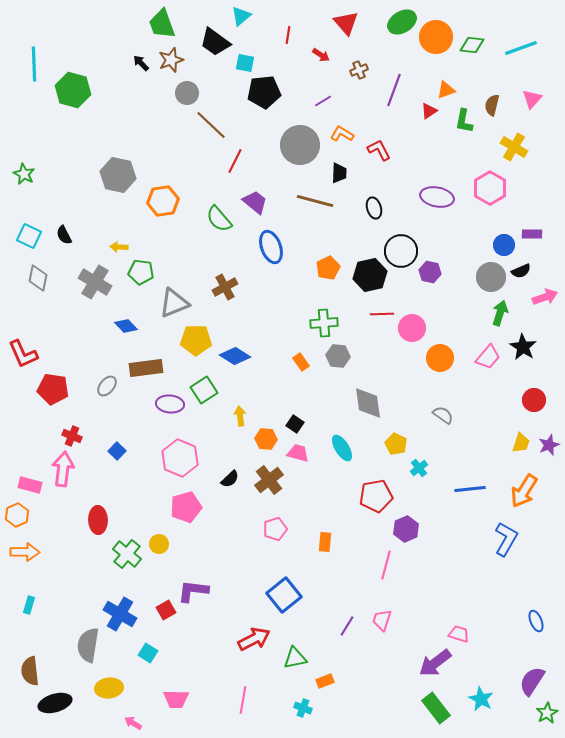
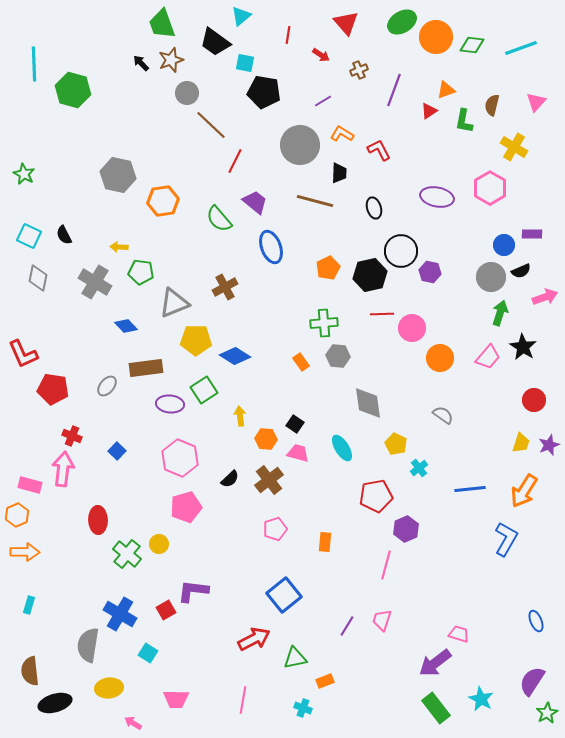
black pentagon at (264, 92): rotated 16 degrees clockwise
pink triangle at (532, 99): moved 4 px right, 3 px down
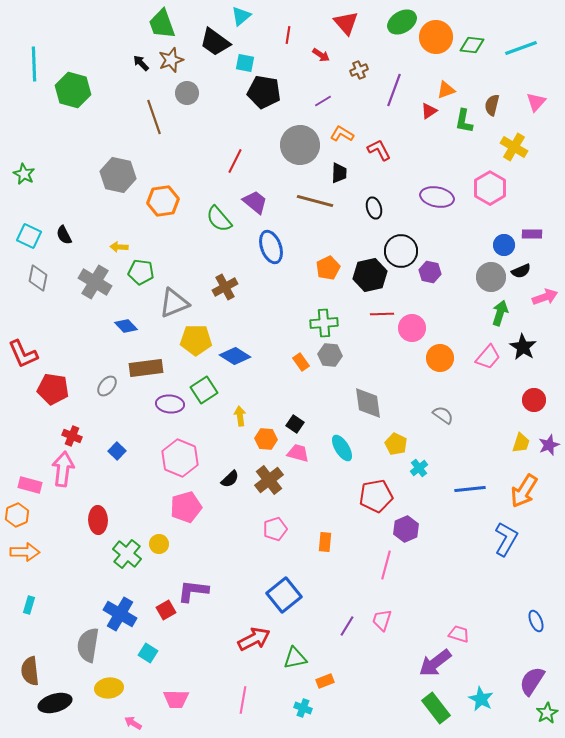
brown line at (211, 125): moved 57 px left, 8 px up; rotated 28 degrees clockwise
gray hexagon at (338, 356): moved 8 px left, 1 px up
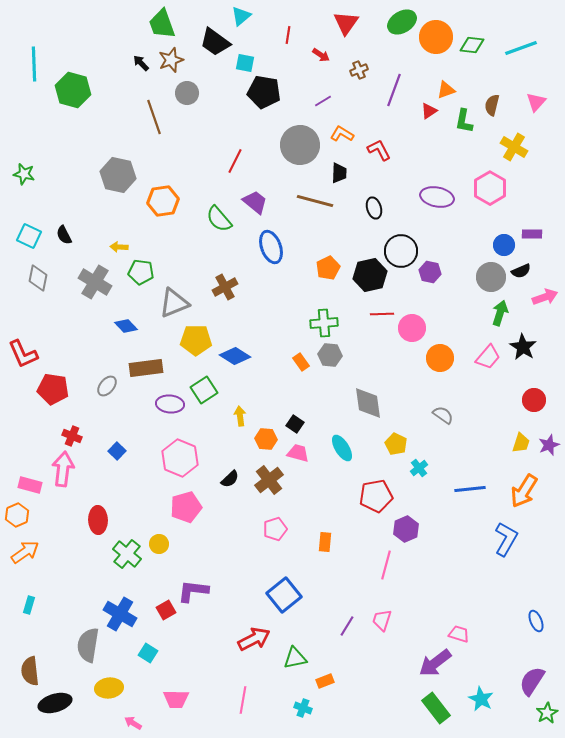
red triangle at (346, 23): rotated 16 degrees clockwise
green star at (24, 174): rotated 15 degrees counterclockwise
orange arrow at (25, 552): rotated 36 degrees counterclockwise
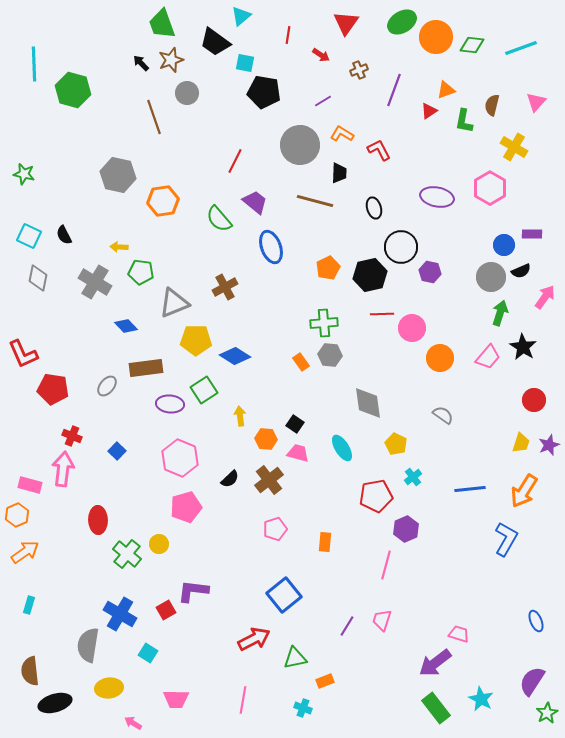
black circle at (401, 251): moved 4 px up
pink arrow at (545, 297): rotated 35 degrees counterclockwise
cyan cross at (419, 468): moved 6 px left, 9 px down
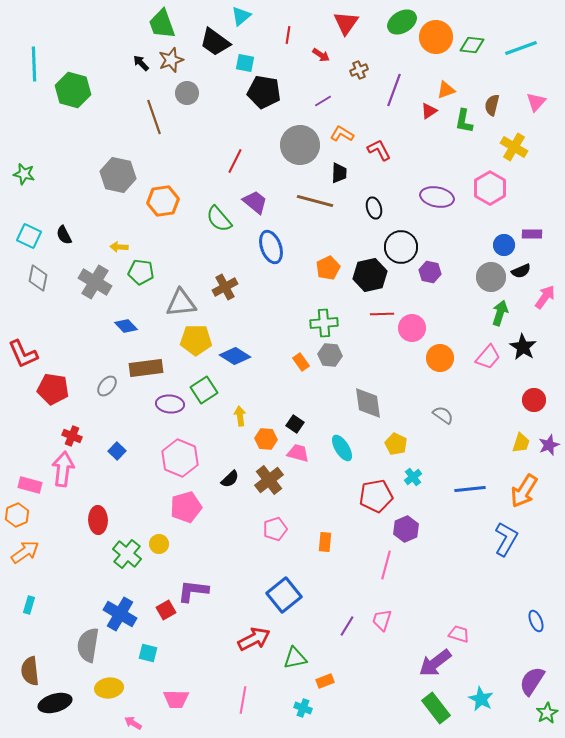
gray triangle at (174, 303): moved 7 px right; rotated 16 degrees clockwise
cyan square at (148, 653): rotated 18 degrees counterclockwise
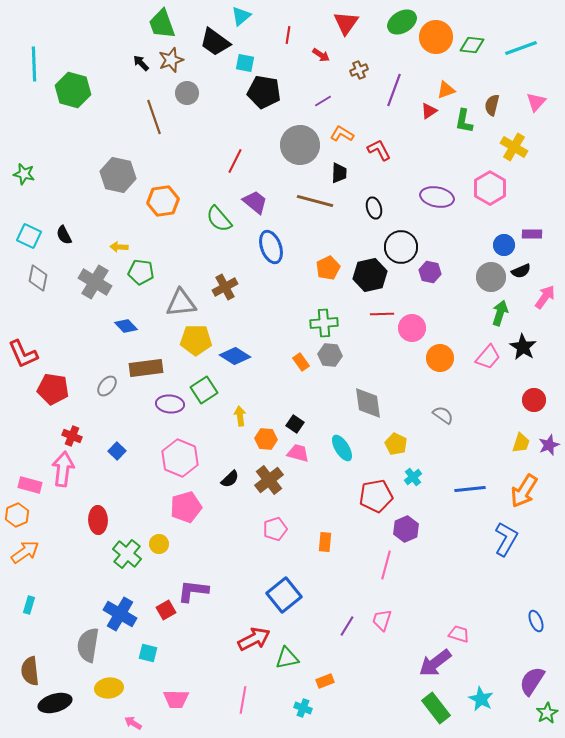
green triangle at (295, 658): moved 8 px left
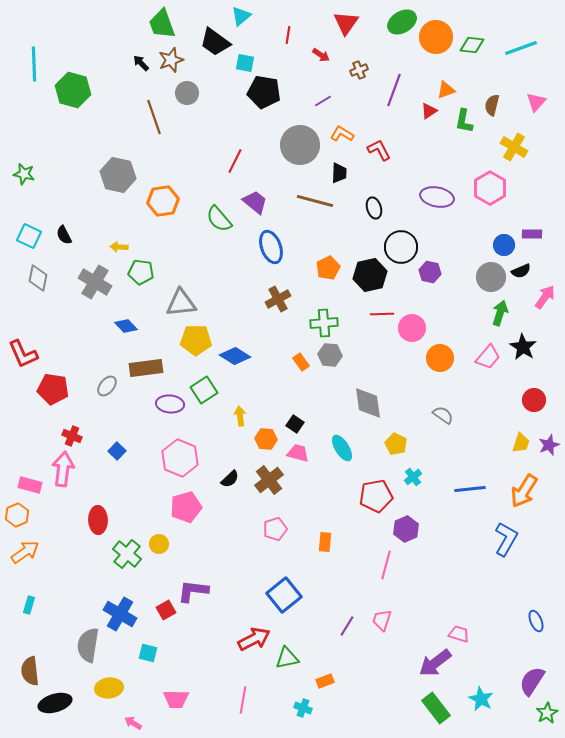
brown cross at (225, 287): moved 53 px right, 12 px down
